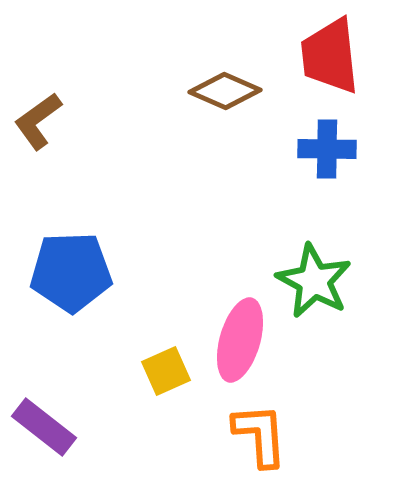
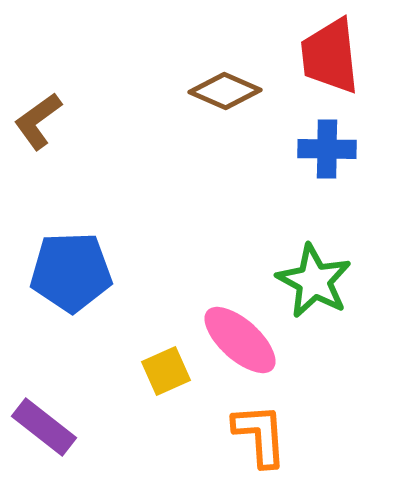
pink ellipse: rotated 64 degrees counterclockwise
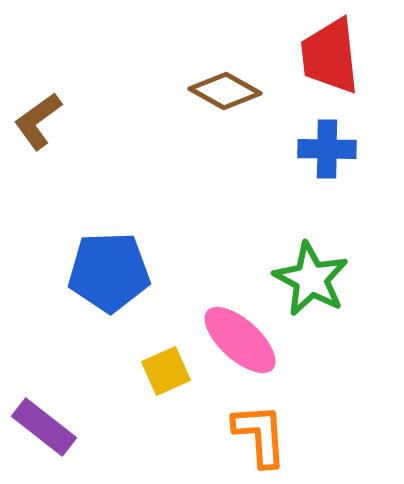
brown diamond: rotated 6 degrees clockwise
blue pentagon: moved 38 px right
green star: moved 3 px left, 2 px up
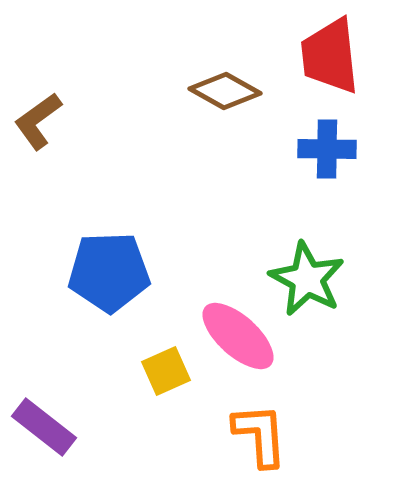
green star: moved 4 px left
pink ellipse: moved 2 px left, 4 px up
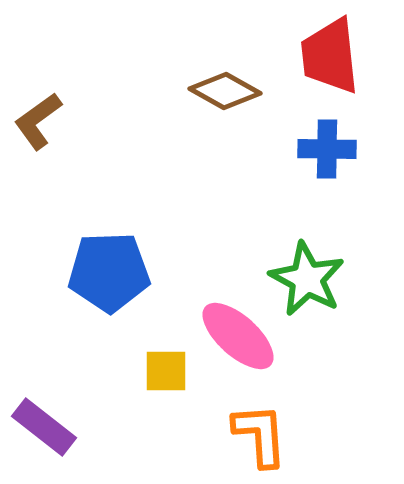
yellow square: rotated 24 degrees clockwise
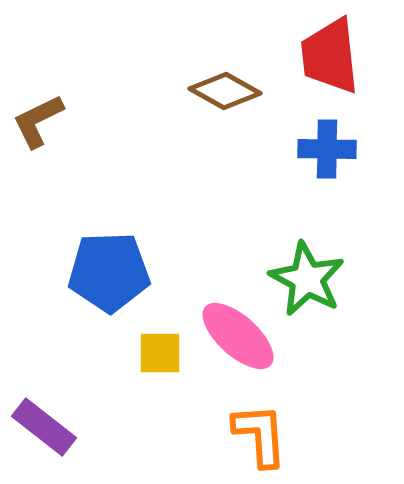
brown L-shape: rotated 10 degrees clockwise
yellow square: moved 6 px left, 18 px up
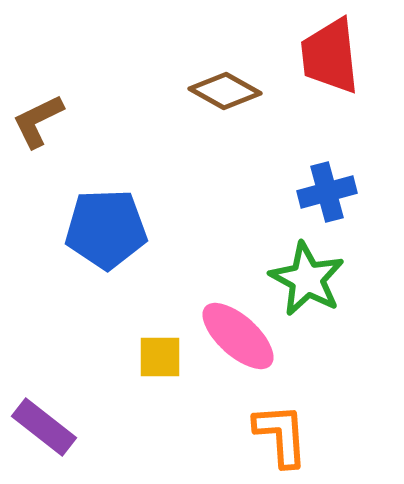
blue cross: moved 43 px down; rotated 16 degrees counterclockwise
blue pentagon: moved 3 px left, 43 px up
yellow square: moved 4 px down
orange L-shape: moved 21 px right
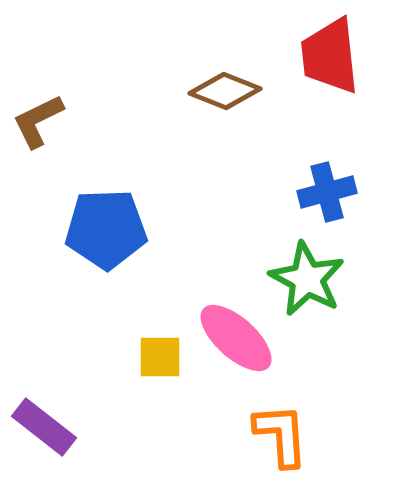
brown diamond: rotated 8 degrees counterclockwise
pink ellipse: moved 2 px left, 2 px down
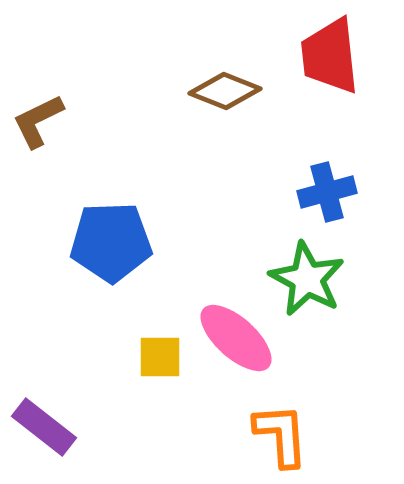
blue pentagon: moved 5 px right, 13 px down
